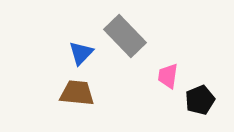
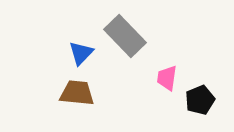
pink trapezoid: moved 1 px left, 2 px down
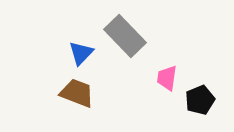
brown trapezoid: rotated 15 degrees clockwise
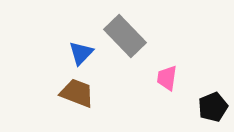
black pentagon: moved 13 px right, 7 px down
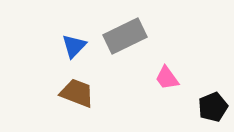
gray rectangle: rotated 72 degrees counterclockwise
blue triangle: moved 7 px left, 7 px up
pink trapezoid: rotated 44 degrees counterclockwise
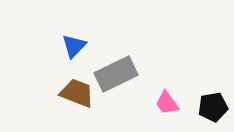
gray rectangle: moved 9 px left, 38 px down
pink trapezoid: moved 25 px down
black pentagon: rotated 12 degrees clockwise
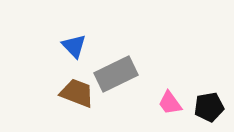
blue triangle: rotated 28 degrees counterclockwise
pink trapezoid: moved 3 px right
black pentagon: moved 4 px left
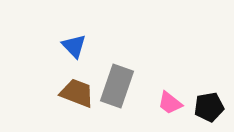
gray rectangle: moved 1 px right, 12 px down; rotated 45 degrees counterclockwise
pink trapezoid: rotated 16 degrees counterclockwise
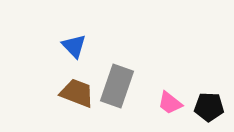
black pentagon: rotated 12 degrees clockwise
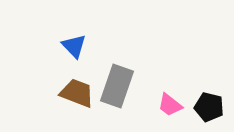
pink trapezoid: moved 2 px down
black pentagon: rotated 12 degrees clockwise
